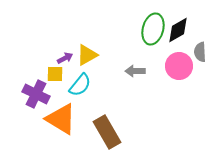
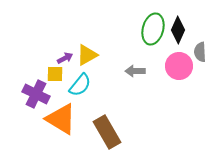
black diamond: rotated 36 degrees counterclockwise
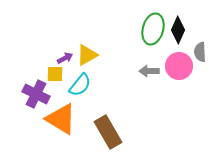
gray arrow: moved 14 px right
brown rectangle: moved 1 px right
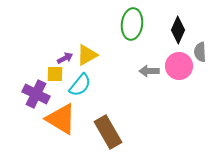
green ellipse: moved 21 px left, 5 px up; rotated 8 degrees counterclockwise
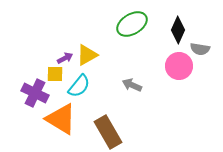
green ellipse: rotated 52 degrees clockwise
gray semicircle: moved 3 px up; rotated 78 degrees counterclockwise
gray arrow: moved 17 px left, 14 px down; rotated 24 degrees clockwise
cyan semicircle: moved 1 px left, 1 px down
purple cross: moved 1 px left, 1 px up
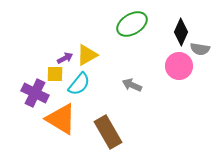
black diamond: moved 3 px right, 2 px down
cyan semicircle: moved 2 px up
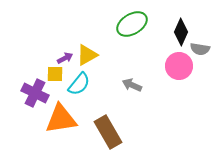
orange triangle: rotated 40 degrees counterclockwise
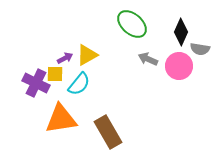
green ellipse: rotated 72 degrees clockwise
gray arrow: moved 16 px right, 26 px up
purple cross: moved 1 px right, 10 px up
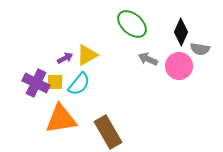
yellow square: moved 8 px down
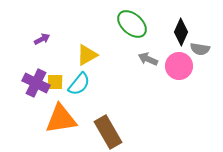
purple arrow: moved 23 px left, 19 px up
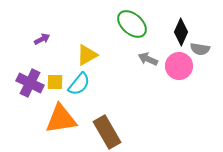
purple cross: moved 6 px left
brown rectangle: moved 1 px left
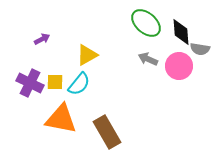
green ellipse: moved 14 px right, 1 px up
black diamond: rotated 28 degrees counterclockwise
orange triangle: rotated 20 degrees clockwise
